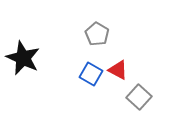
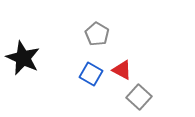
red triangle: moved 4 px right
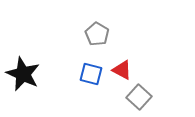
black star: moved 16 px down
blue square: rotated 15 degrees counterclockwise
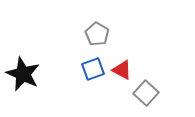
blue square: moved 2 px right, 5 px up; rotated 35 degrees counterclockwise
gray square: moved 7 px right, 4 px up
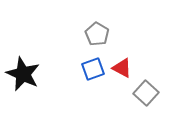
red triangle: moved 2 px up
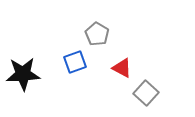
blue square: moved 18 px left, 7 px up
black star: rotated 28 degrees counterclockwise
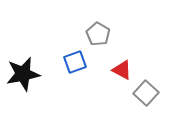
gray pentagon: moved 1 px right
red triangle: moved 2 px down
black star: rotated 8 degrees counterclockwise
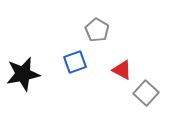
gray pentagon: moved 1 px left, 4 px up
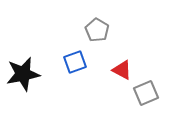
gray square: rotated 25 degrees clockwise
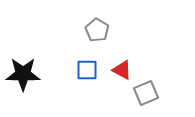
blue square: moved 12 px right, 8 px down; rotated 20 degrees clockwise
black star: rotated 12 degrees clockwise
